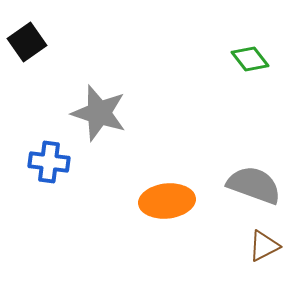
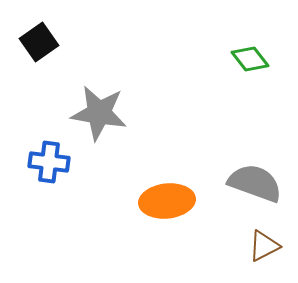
black square: moved 12 px right
gray star: rotated 8 degrees counterclockwise
gray semicircle: moved 1 px right, 2 px up
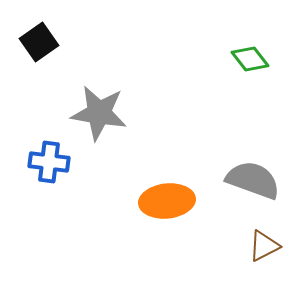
gray semicircle: moved 2 px left, 3 px up
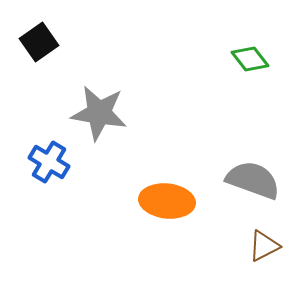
blue cross: rotated 24 degrees clockwise
orange ellipse: rotated 12 degrees clockwise
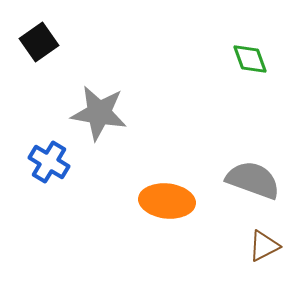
green diamond: rotated 18 degrees clockwise
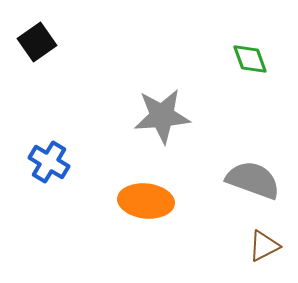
black square: moved 2 px left
gray star: moved 63 px right, 3 px down; rotated 14 degrees counterclockwise
orange ellipse: moved 21 px left
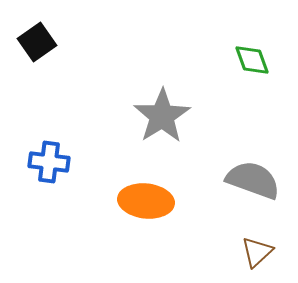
green diamond: moved 2 px right, 1 px down
gray star: rotated 28 degrees counterclockwise
blue cross: rotated 24 degrees counterclockwise
brown triangle: moved 7 px left, 6 px down; rotated 16 degrees counterclockwise
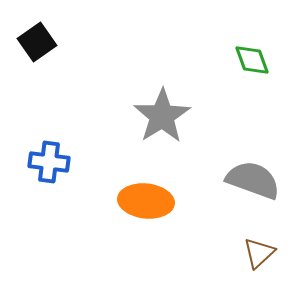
brown triangle: moved 2 px right, 1 px down
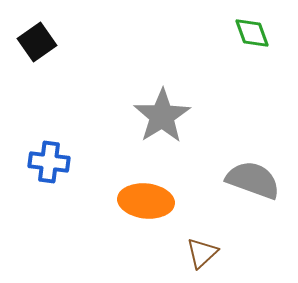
green diamond: moved 27 px up
brown triangle: moved 57 px left
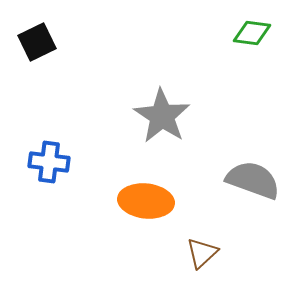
green diamond: rotated 63 degrees counterclockwise
black square: rotated 9 degrees clockwise
gray star: rotated 6 degrees counterclockwise
